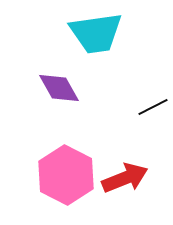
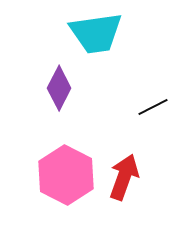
purple diamond: rotated 57 degrees clockwise
red arrow: moved 1 px left, 1 px up; rotated 48 degrees counterclockwise
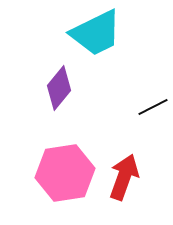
cyan trapezoid: rotated 18 degrees counterclockwise
purple diamond: rotated 12 degrees clockwise
pink hexagon: moved 1 px left, 2 px up; rotated 24 degrees clockwise
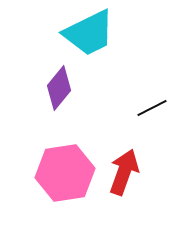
cyan trapezoid: moved 7 px left
black line: moved 1 px left, 1 px down
red arrow: moved 5 px up
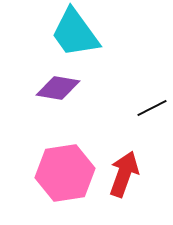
cyan trapezoid: moved 14 px left; rotated 80 degrees clockwise
purple diamond: moved 1 px left; rotated 60 degrees clockwise
red arrow: moved 2 px down
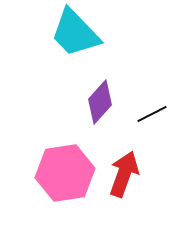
cyan trapezoid: rotated 8 degrees counterclockwise
purple diamond: moved 42 px right, 14 px down; rotated 57 degrees counterclockwise
black line: moved 6 px down
